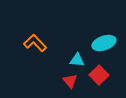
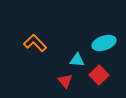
red triangle: moved 5 px left
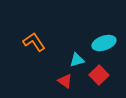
orange L-shape: moved 1 px left, 1 px up; rotated 10 degrees clockwise
cyan triangle: rotated 21 degrees counterclockwise
red triangle: rotated 14 degrees counterclockwise
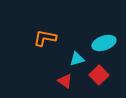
orange L-shape: moved 11 px right, 4 px up; rotated 45 degrees counterclockwise
cyan triangle: moved 1 px up
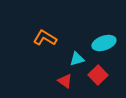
orange L-shape: rotated 20 degrees clockwise
red square: moved 1 px left
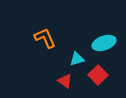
orange L-shape: rotated 35 degrees clockwise
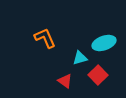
cyan triangle: moved 3 px right, 1 px up
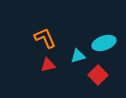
cyan triangle: moved 2 px left, 2 px up
red triangle: moved 17 px left, 16 px up; rotated 49 degrees counterclockwise
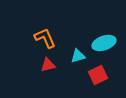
red square: rotated 18 degrees clockwise
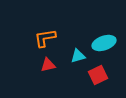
orange L-shape: rotated 75 degrees counterclockwise
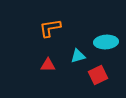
orange L-shape: moved 5 px right, 10 px up
cyan ellipse: moved 2 px right, 1 px up; rotated 15 degrees clockwise
red triangle: rotated 14 degrees clockwise
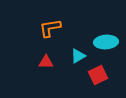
cyan triangle: rotated 14 degrees counterclockwise
red triangle: moved 2 px left, 3 px up
